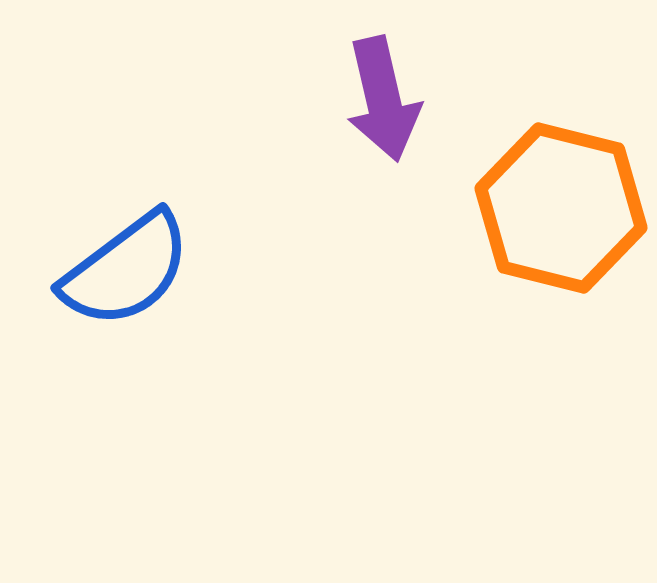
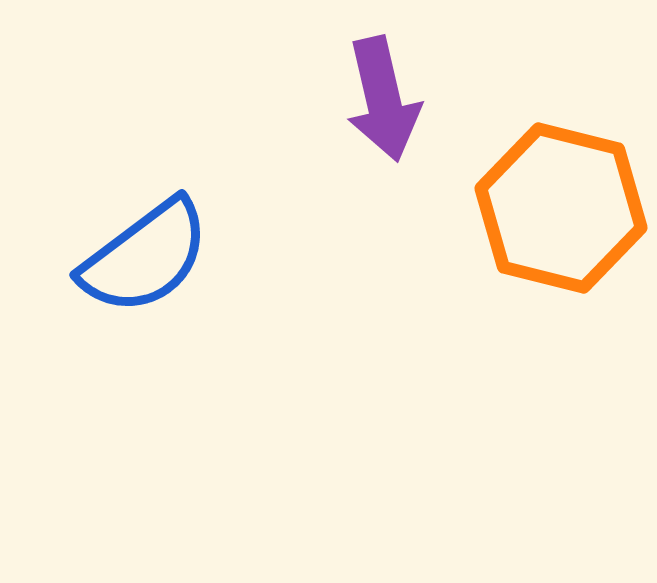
blue semicircle: moved 19 px right, 13 px up
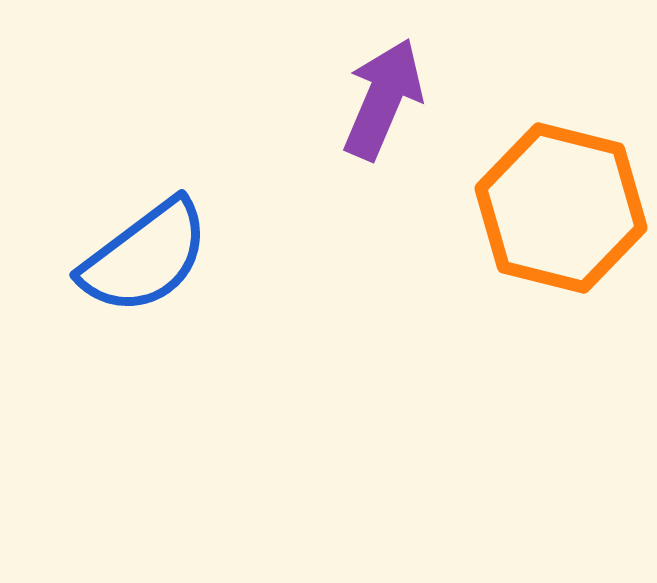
purple arrow: rotated 144 degrees counterclockwise
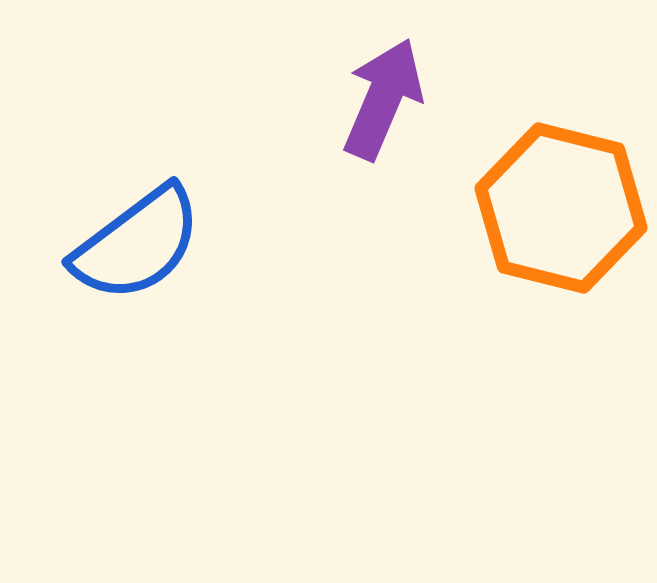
blue semicircle: moved 8 px left, 13 px up
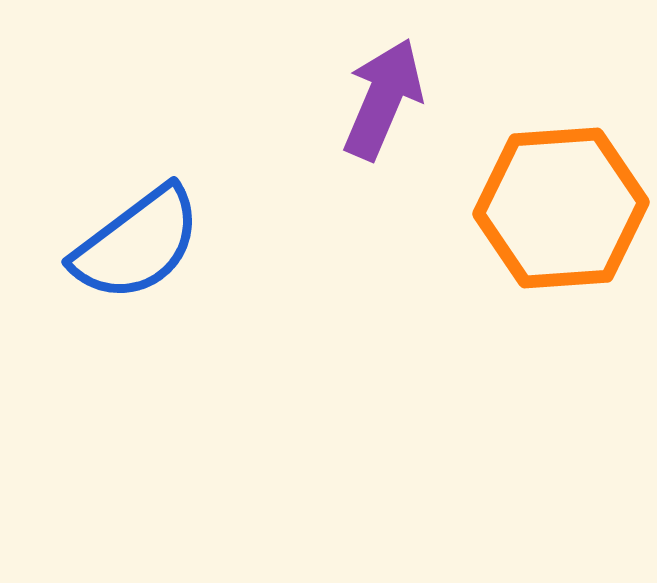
orange hexagon: rotated 18 degrees counterclockwise
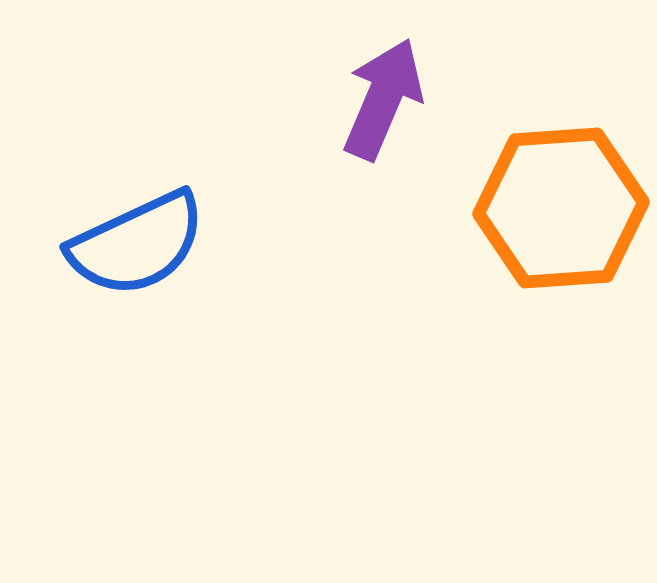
blue semicircle: rotated 12 degrees clockwise
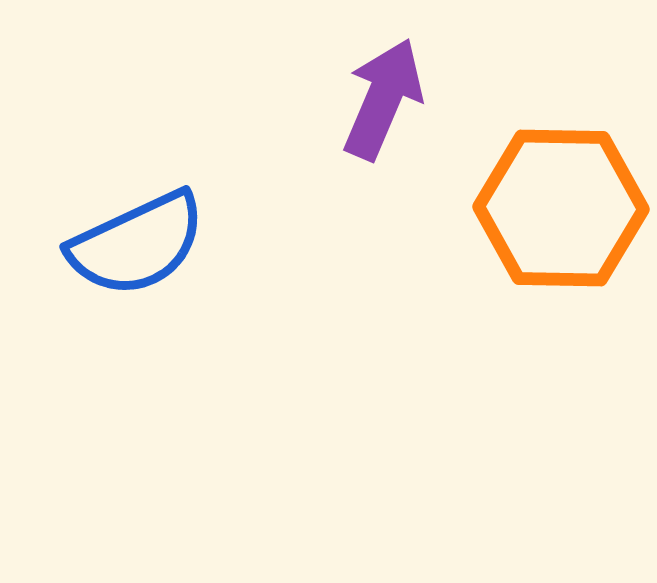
orange hexagon: rotated 5 degrees clockwise
